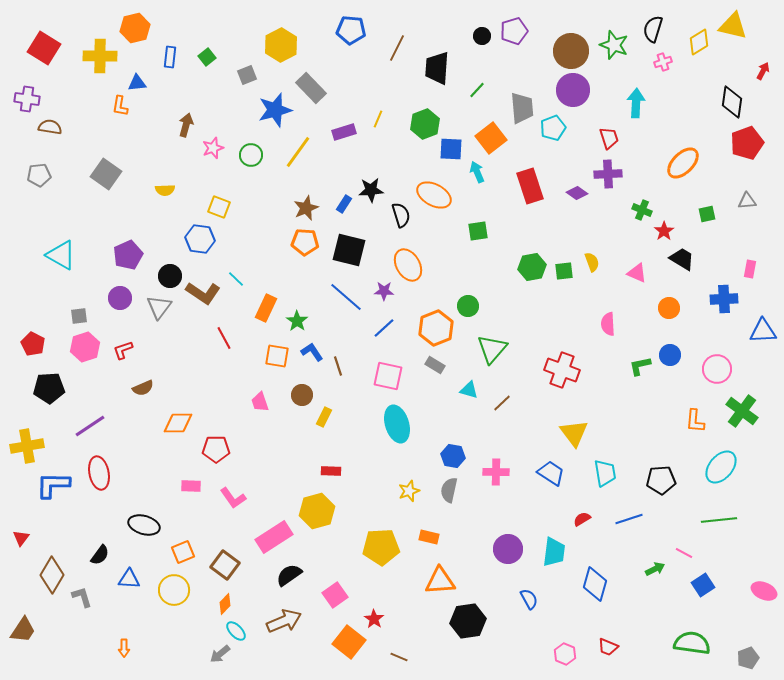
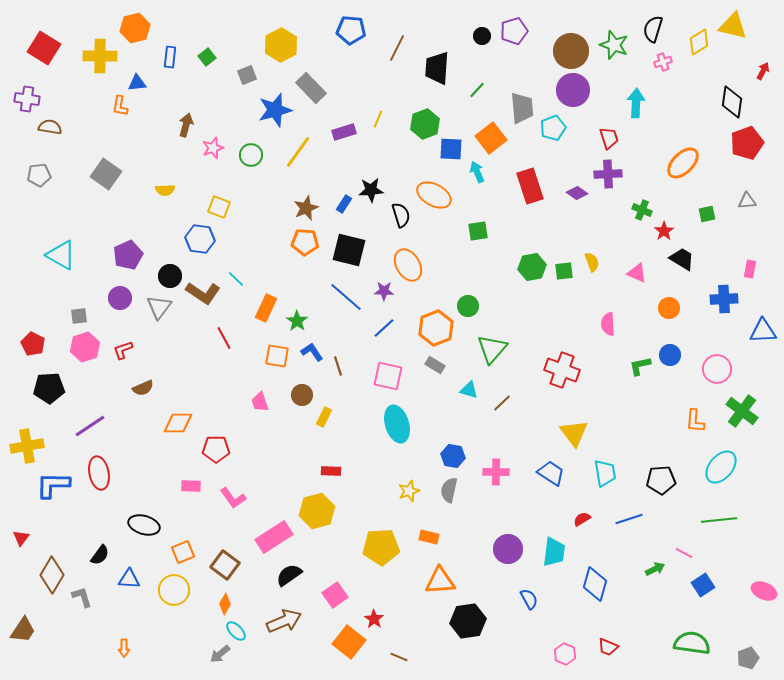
orange diamond at (225, 604): rotated 15 degrees counterclockwise
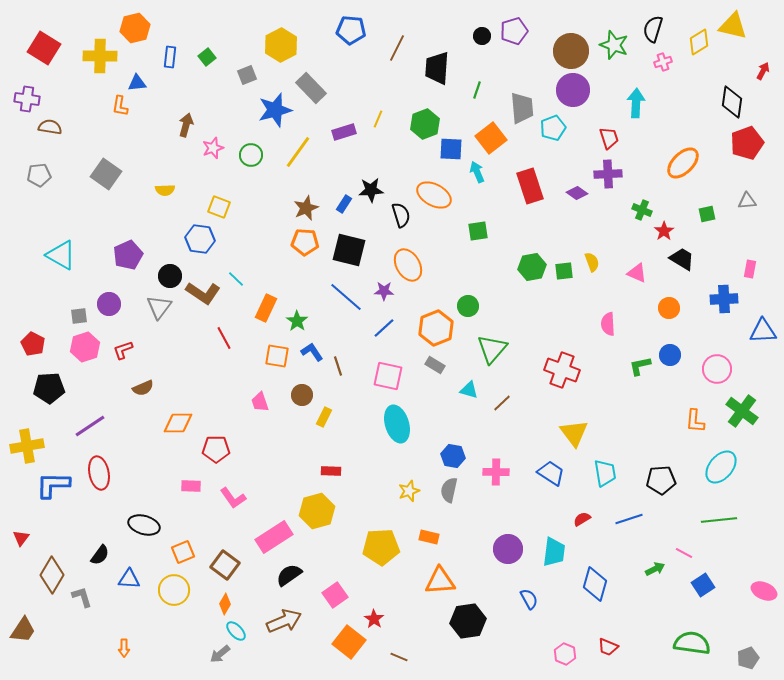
green line at (477, 90): rotated 24 degrees counterclockwise
purple circle at (120, 298): moved 11 px left, 6 px down
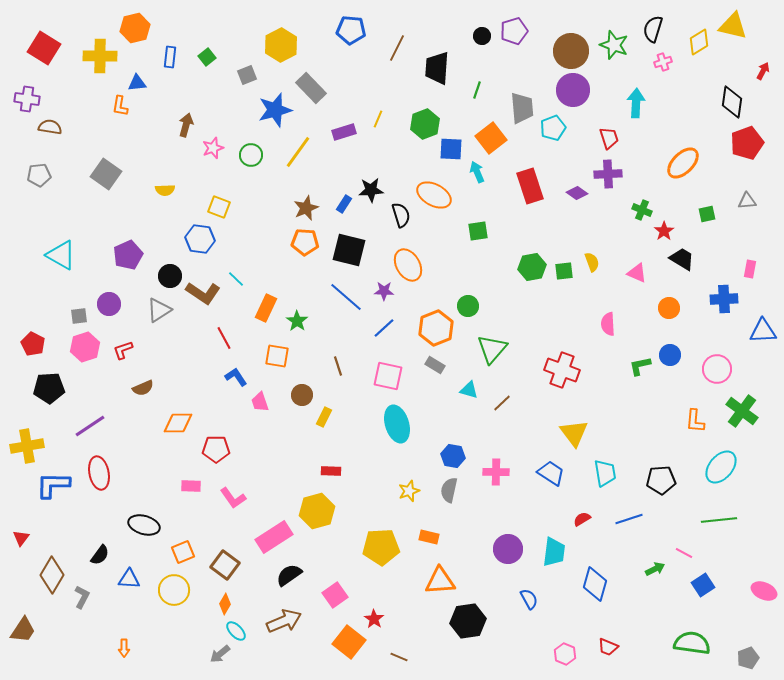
gray triangle at (159, 307): moved 3 px down; rotated 20 degrees clockwise
blue L-shape at (312, 352): moved 76 px left, 25 px down
gray L-shape at (82, 597): rotated 45 degrees clockwise
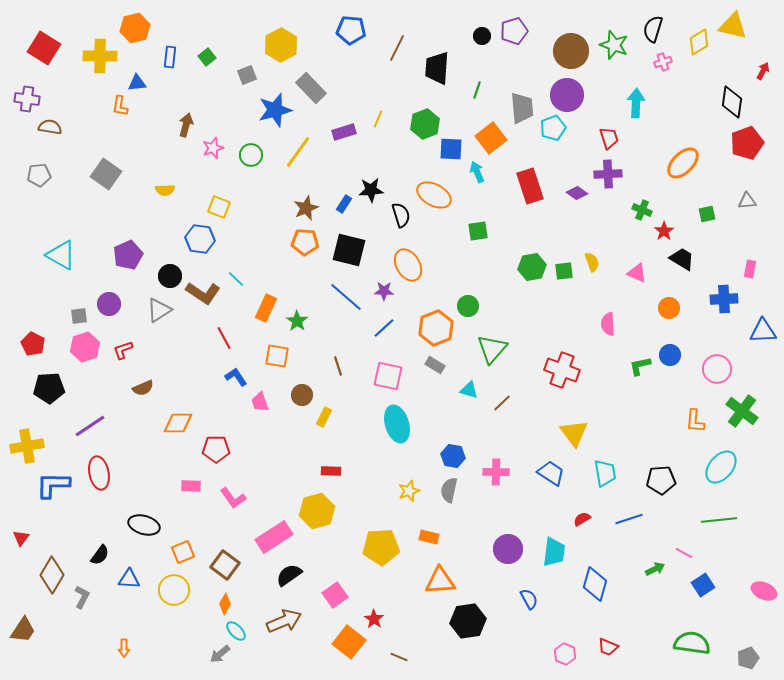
purple circle at (573, 90): moved 6 px left, 5 px down
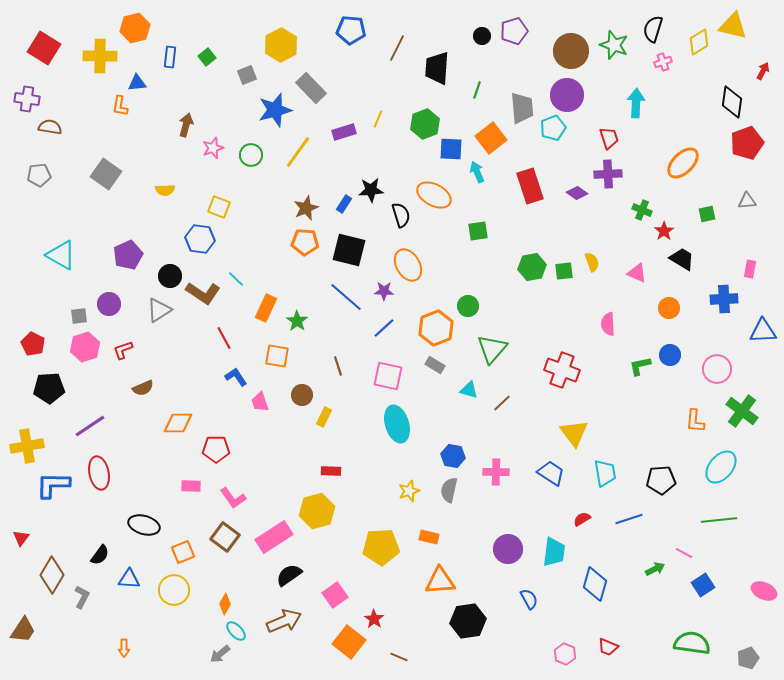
brown square at (225, 565): moved 28 px up
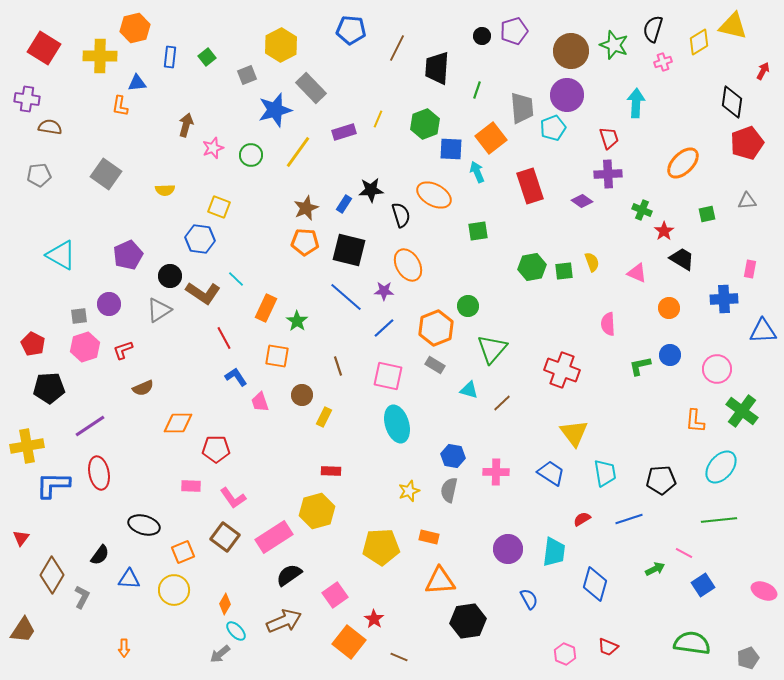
purple diamond at (577, 193): moved 5 px right, 8 px down
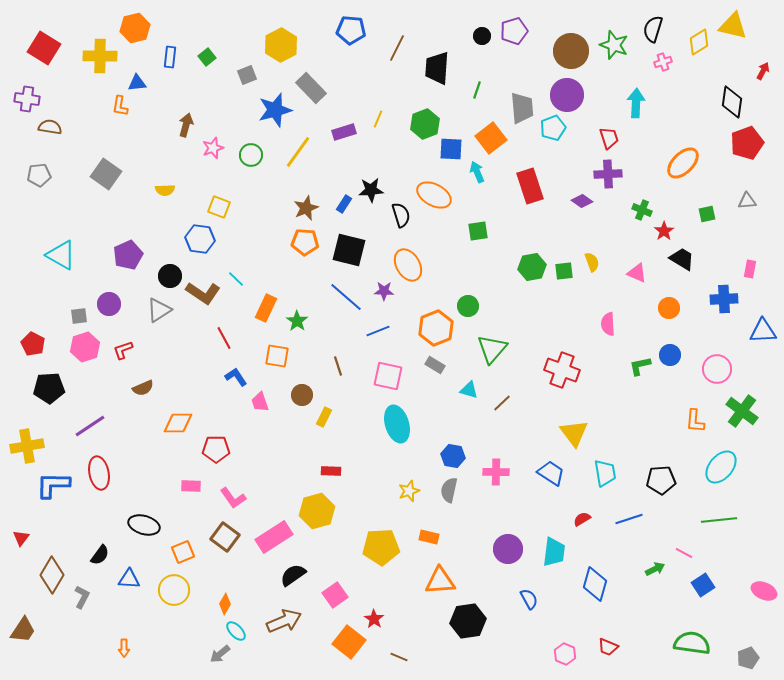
blue line at (384, 328): moved 6 px left, 3 px down; rotated 20 degrees clockwise
black semicircle at (289, 575): moved 4 px right
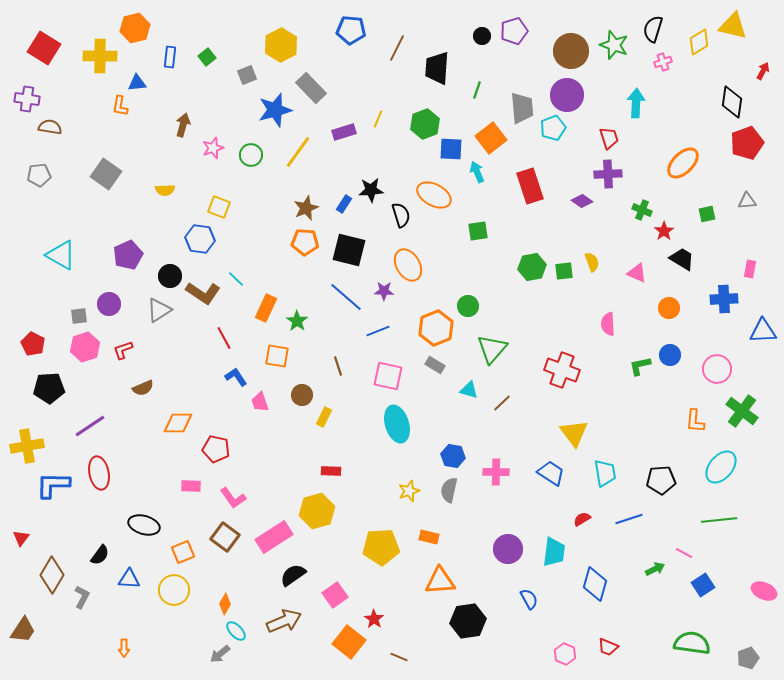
brown arrow at (186, 125): moved 3 px left
red pentagon at (216, 449): rotated 12 degrees clockwise
